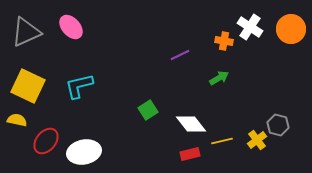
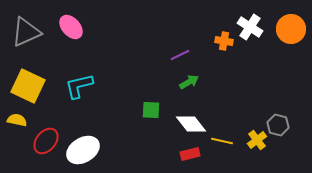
green arrow: moved 30 px left, 4 px down
green square: moved 3 px right; rotated 36 degrees clockwise
yellow line: rotated 25 degrees clockwise
white ellipse: moved 1 px left, 2 px up; rotated 20 degrees counterclockwise
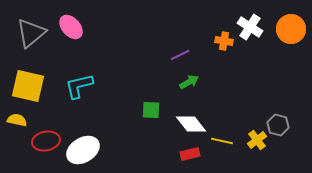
gray triangle: moved 5 px right, 1 px down; rotated 16 degrees counterclockwise
yellow square: rotated 12 degrees counterclockwise
red ellipse: rotated 40 degrees clockwise
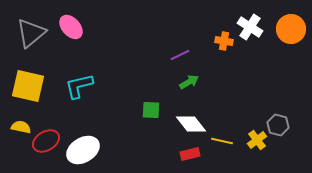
yellow semicircle: moved 4 px right, 7 px down
red ellipse: rotated 20 degrees counterclockwise
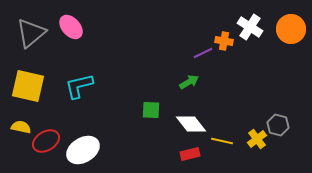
purple line: moved 23 px right, 2 px up
yellow cross: moved 1 px up
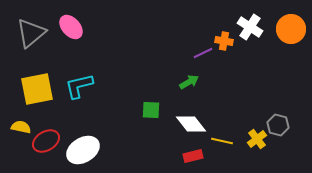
yellow square: moved 9 px right, 3 px down; rotated 24 degrees counterclockwise
red rectangle: moved 3 px right, 2 px down
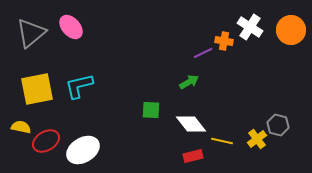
orange circle: moved 1 px down
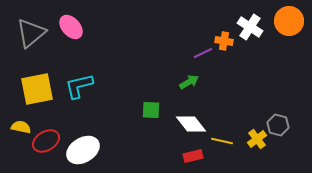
orange circle: moved 2 px left, 9 px up
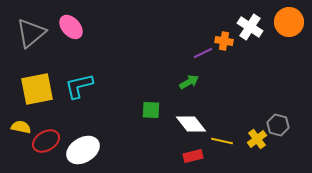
orange circle: moved 1 px down
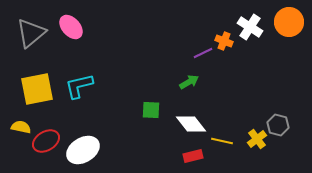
orange cross: rotated 12 degrees clockwise
